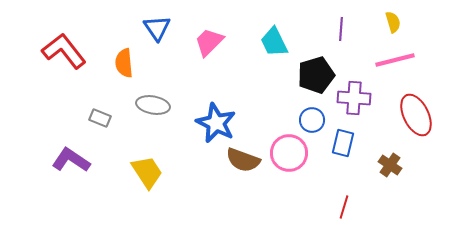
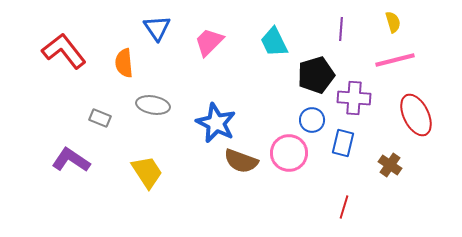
brown semicircle: moved 2 px left, 1 px down
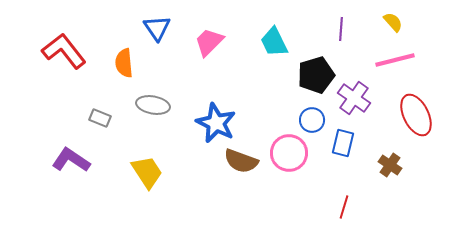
yellow semicircle: rotated 25 degrees counterclockwise
purple cross: rotated 32 degrees clockwise
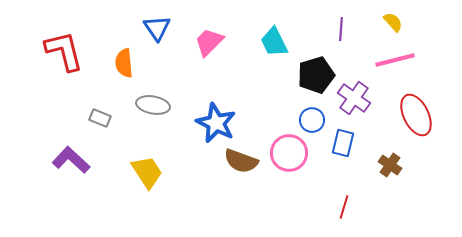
red L-shape: rotated 24 degrees clockwise
purple L-shape: rotated 9 degrees clockwise
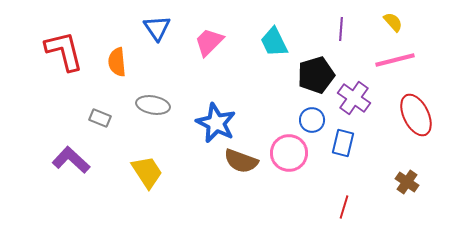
orange semicircle: moved 7 px left, 1 px up
brown cross: moved 17 px right, 17 px down
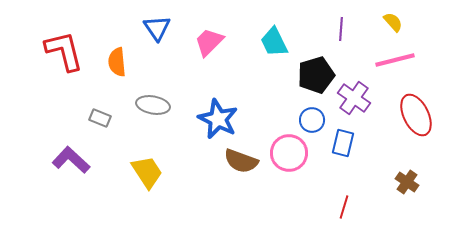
blue star: moved 2 px right, 4 px up
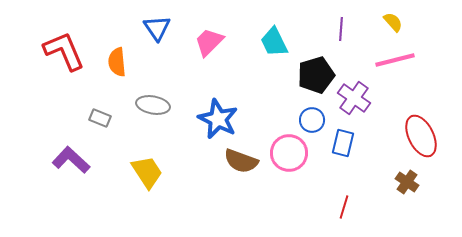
red L-shape: rotated 9 degrees counterclockwise
red ellipse: moved 5 px right, 21 px down
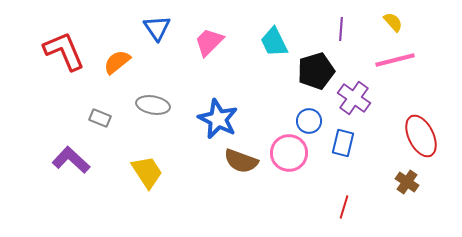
orange semicircle: rotated 56 degrees clockwise
black pentagon: moved 4 px up
blue circle: moved 3 px left, 1 px down
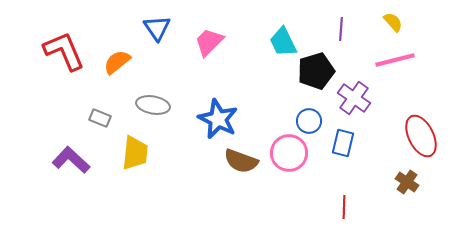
cyan trapezoid: moved 9 px right
yellow trapezoid: moved 12 px left, 19 px up; rotated 39 degrees clockwise
red line: rotated 15 degrees counterclockwise
